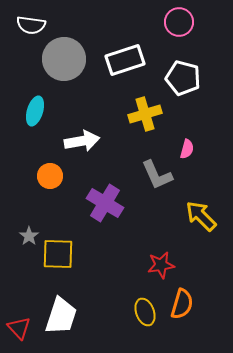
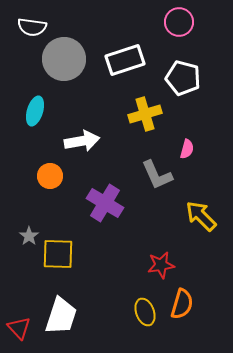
white semicircle: moved 1 px right, 2 px down
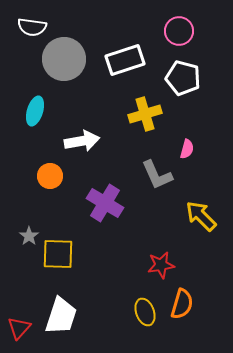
pink circle: moved 9 px down
red triangle: rotated 25 degrees clockwise
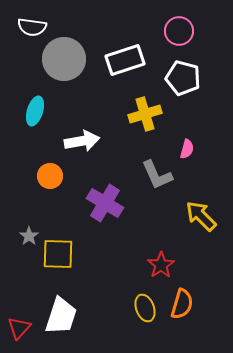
red star: rotated 24 degrees counterclockwise
yellow ellipse: moved 4 px up
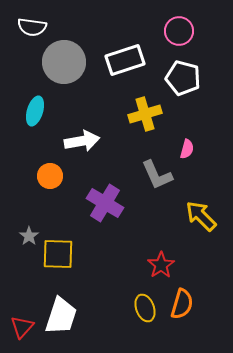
gray circle: moved 3 px down
red triangle: moved 3 px right, 1 px up
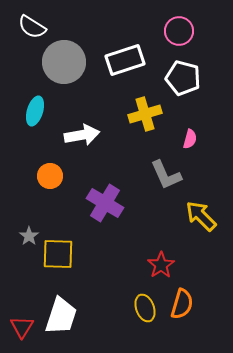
white semicircle: rotated 24 degrees clockwise
white arrow: moved 6 px up
pink semicircle: moved 3 px right, 10 px up
gray L-shape: moved 9 px right
red triangle: rotated 10 degrees counterclockwise
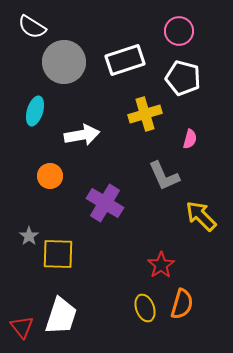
gray L-shape: moved 2 px left, 1 px down
red triangle: rotated 10 degrees counterclockwise
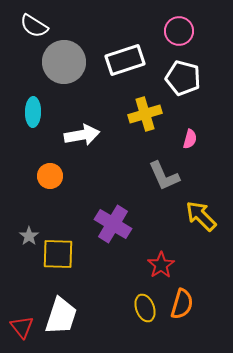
white semicircle: moved 2 px right, 1 px up
cyan ellipse: moved 2 px left, 1 px down; rotated 16 degrees counterclockwise
purple cross: moved 8 px right, 21 px down
